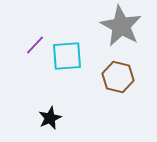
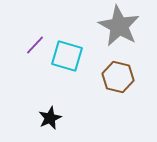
gray star: moved 2 px left
cyan square: rotated 20 degrees clockwise
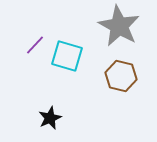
brown hexagon: moved 3 px right, 1 px up
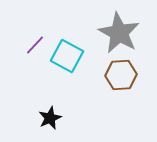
gray star: moved 7 px down
cyan square: rotated 12 degrees clockwise
brown hexagon: moved 1 px up; rotated 16 degrees counterclockwise
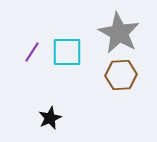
purple line: moved 3 px left, 7 px down; rotated 10 degrees counterclockwise
cyan square: moved 4 px up; rotated 28 degrees counterclockwise
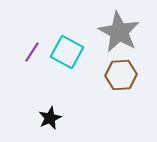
gray star: moved 1 px up
cyan square: rotated 28 degrees clockwise
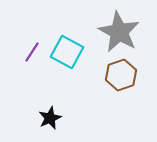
brown hexagon: rotated 16 degrees counterclockwise
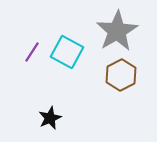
gray star: moved 2 px left, 1 px up; rotated 12 degrees clockwise
brown hexagon: rotated 8 degrees counterclockwise
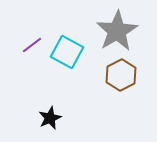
purple line: moved 7 px up; rotated 20 degrees clockwise
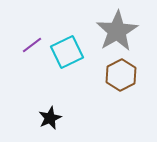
cyan square: rotated 36 degrees clockwise
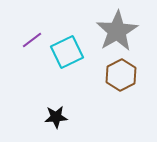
purple line: moved 5 px up
black star: moved 6 px right, 1 px up; rotated 20 degrees clockwise
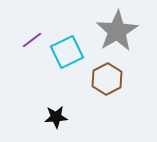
brown hexagon: moved 14 px left, 4 px down
